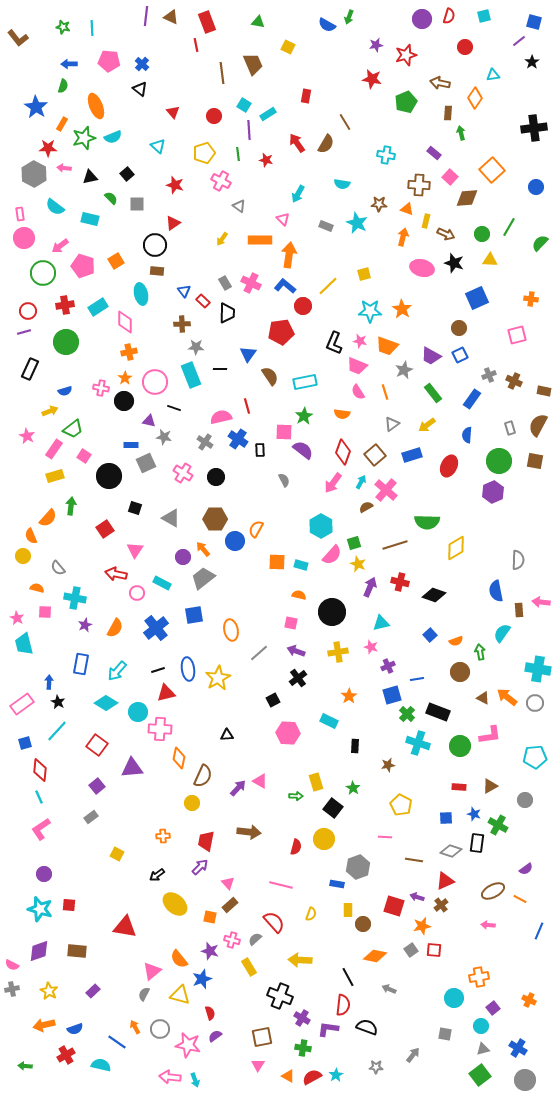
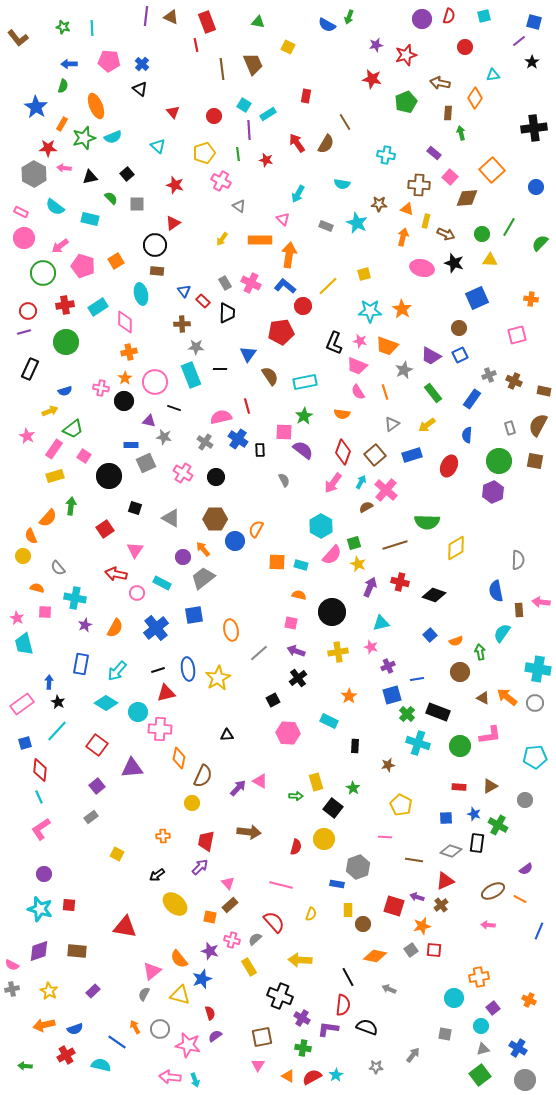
brown line at (222, 73): moved 4 px up
pink rectangle at (20, 214): moved 1 px right, 2 px up; rotated 56 degrees counterclockwise
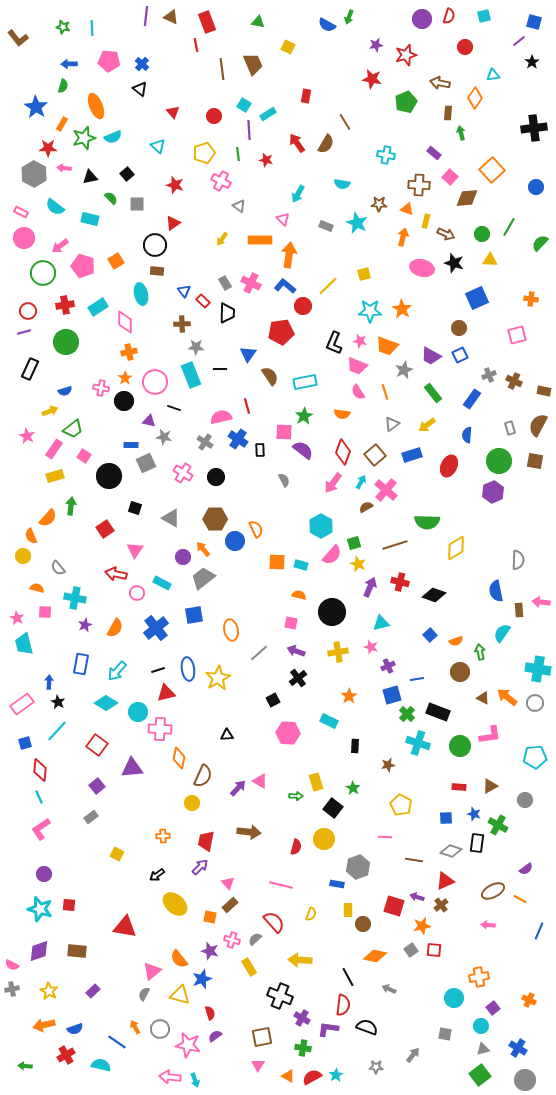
orange semicircle at (256, 529): rotated 126 degrees clockwise
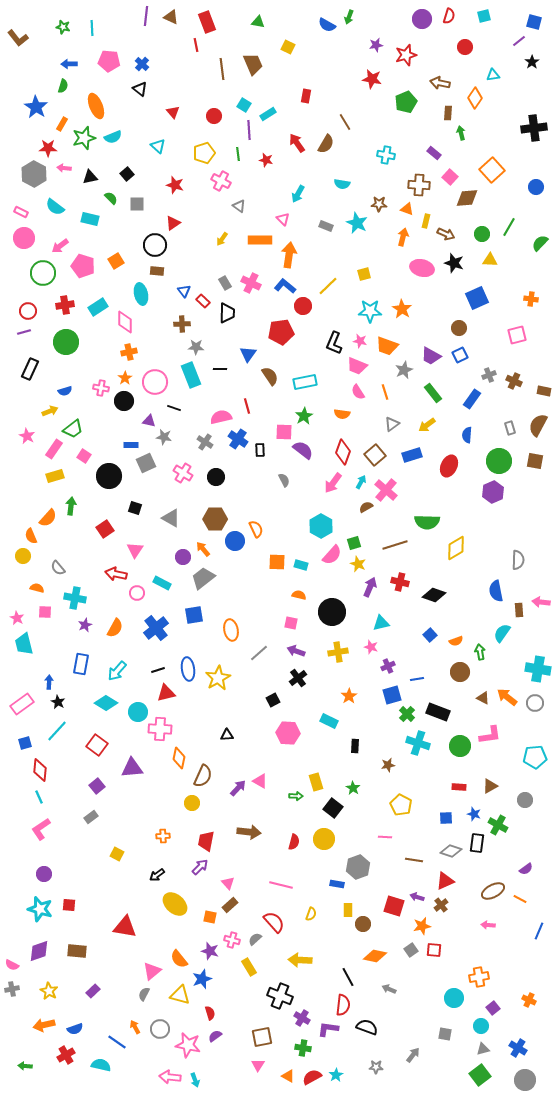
red semicircle at (296, 847): moved 2 px left, 5 px up
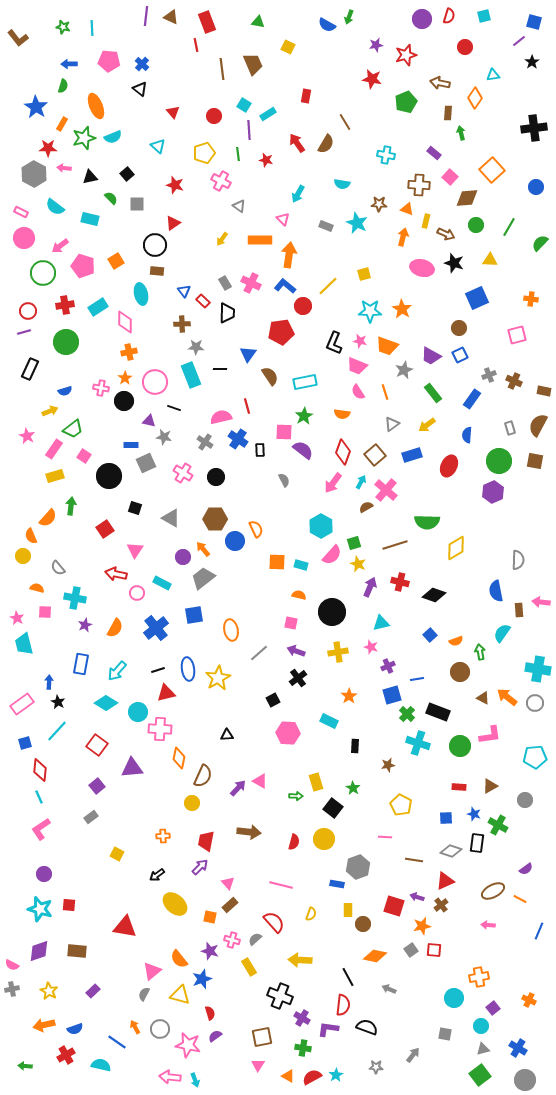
green circle at (482, 234): moved 6 px left, 9 px up
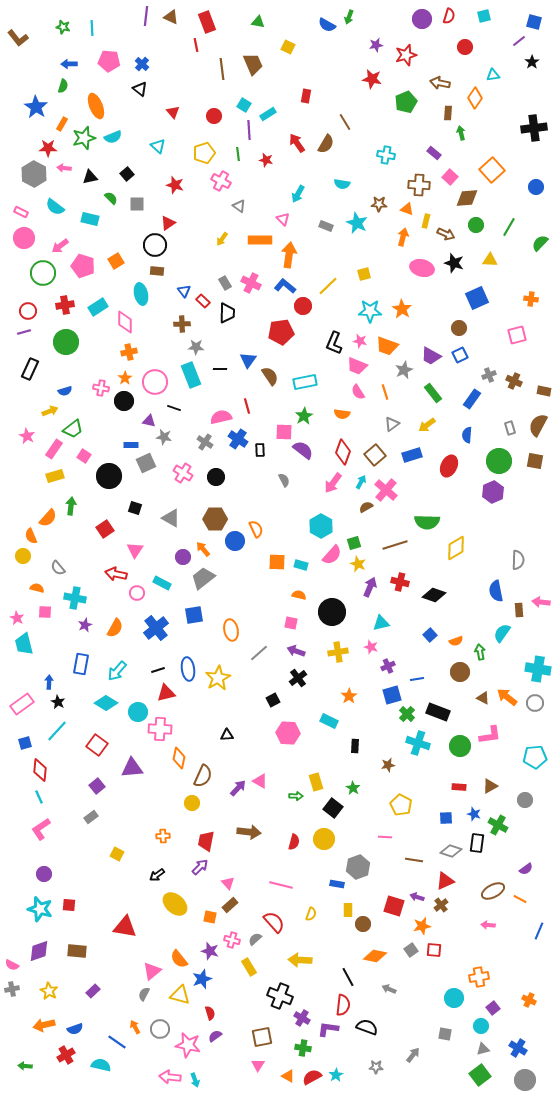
red triangle at (173, 223): moved 5 px left
blue triangle at (248, 354): moved 6 px down
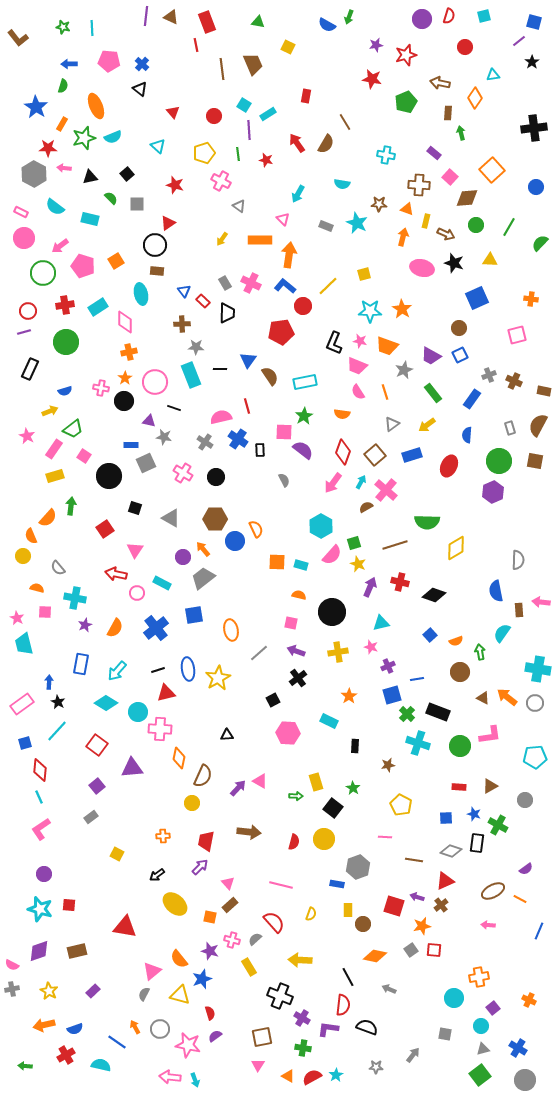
brown rectangle at (77, 951): rotated 18 degrees counterclockwise
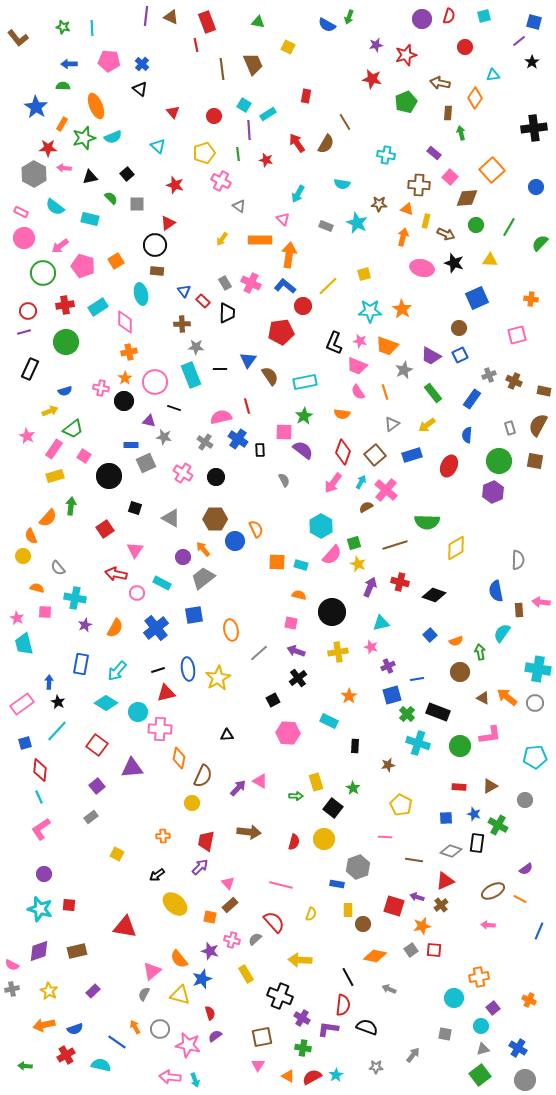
green semicircle at (63, 86): rotated 104 degrees counterclockwise
yellow rectangle at (249, 967): moved 3 px left, 7 px down
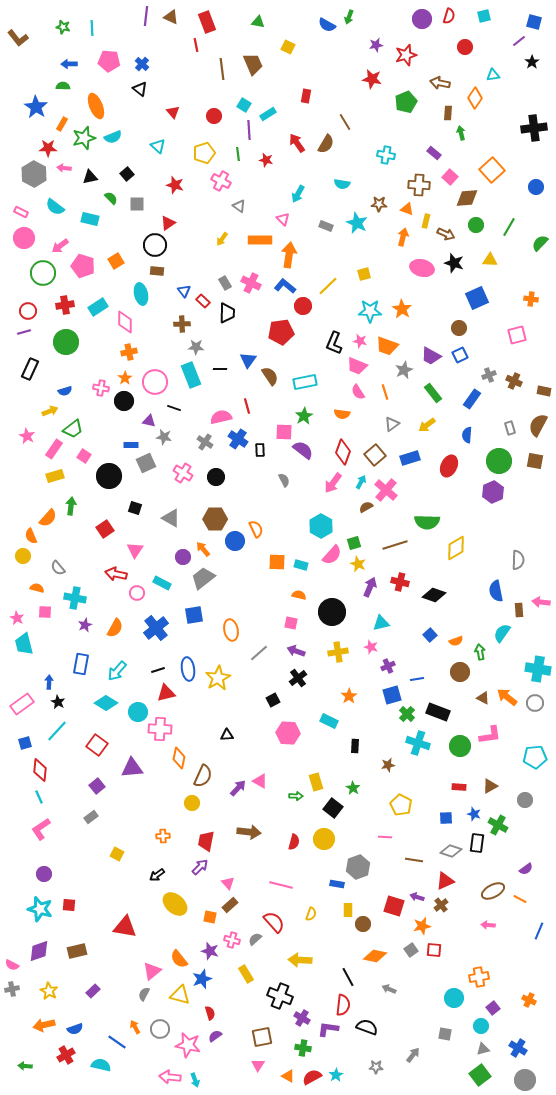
blue rectangle at (412, 455): moved 2 px left, 3 px down
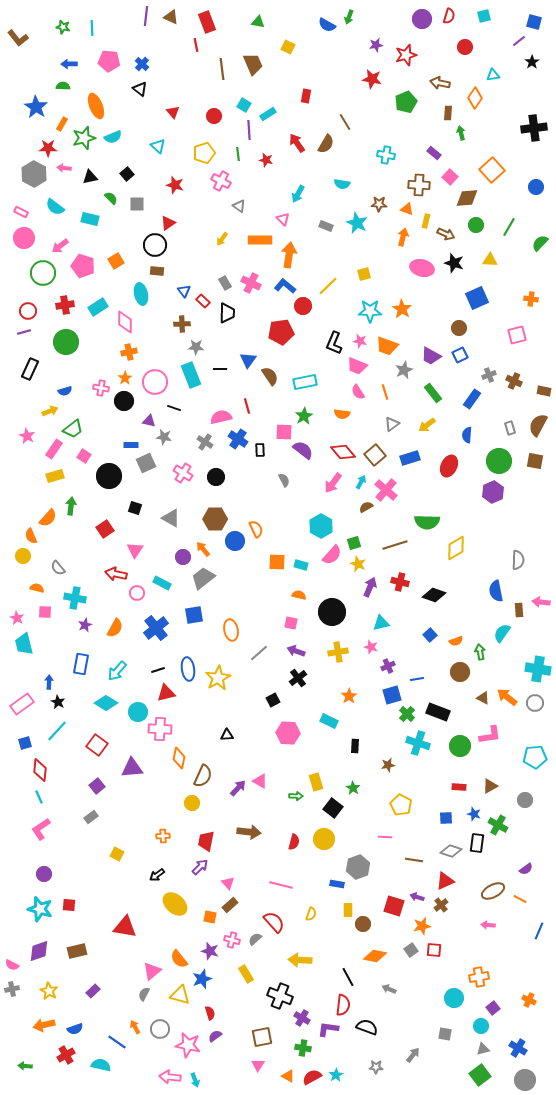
red diamond at (343, 452): rotated 60 degrees counterclockwise
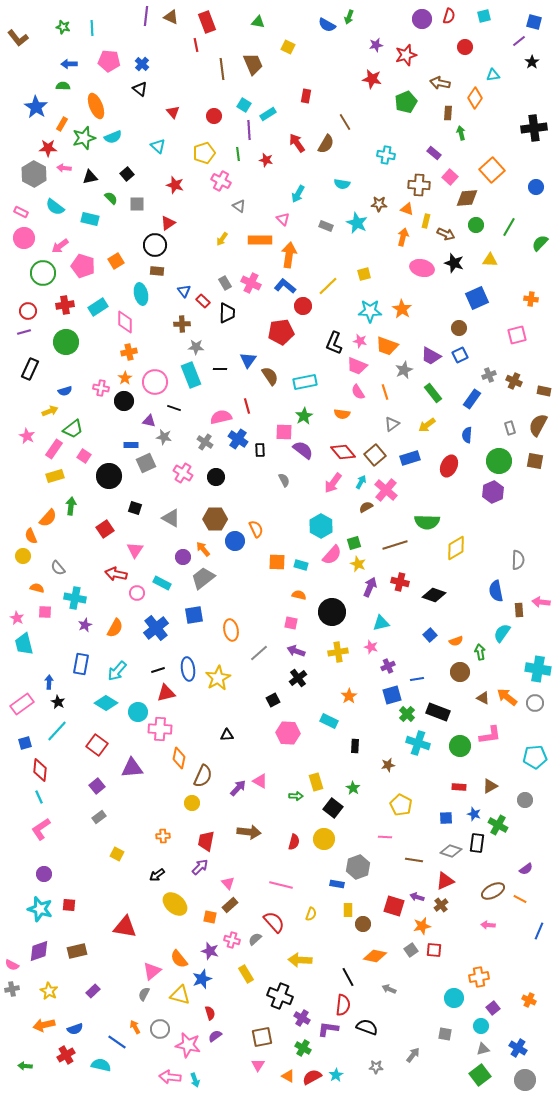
gray rectangle at (91, 817): moved 8 px right
green cross at (303, 1048): rotated 21 degrees clockwise
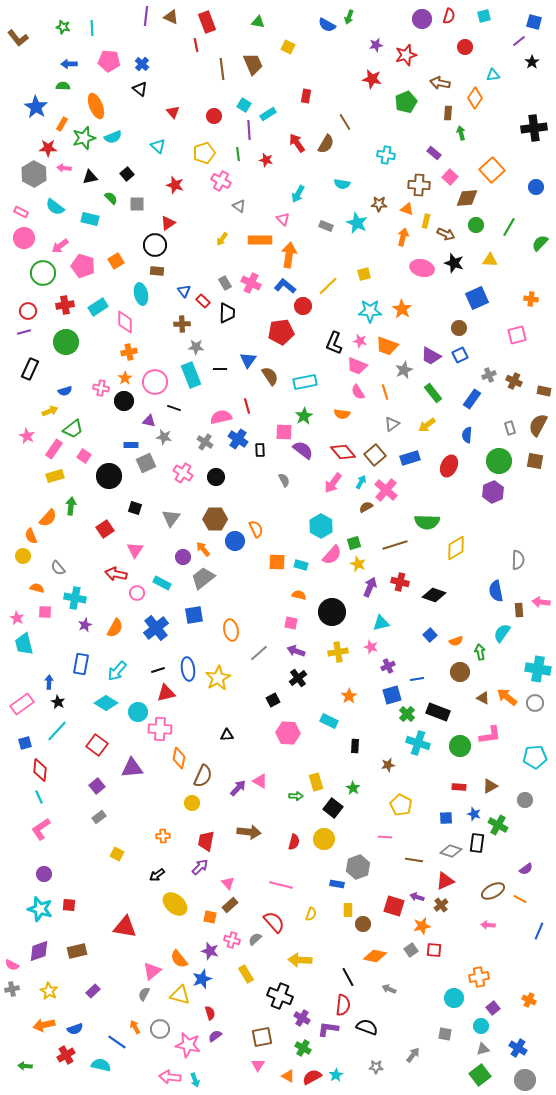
gray triangle at (171, 518): rotated 36 degrees clockwise
